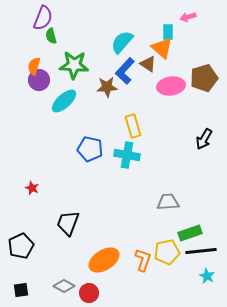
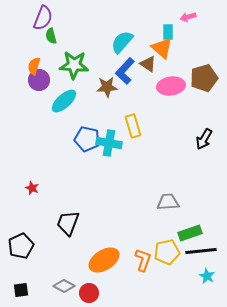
blue pentagon: moved 3 px left, 10 px up
cyan cross: moved 18 px left, 12 px up
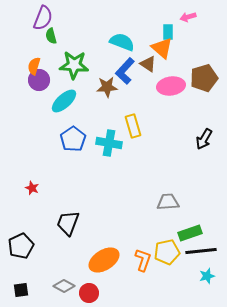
cyan semicircle: rotated 70 degrees clockwise
blue pentagon: moved 14 px left; rotated 25 degrees clockwise
cyan star: rotated 28 degrees clockwise
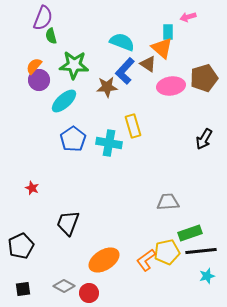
orange semicircle: rotated 24 degrees clockwise
orange L-shape: moved 3 px right; rotated 145 degrees counterclockwise
black square: moved 2 px right, 1 px up
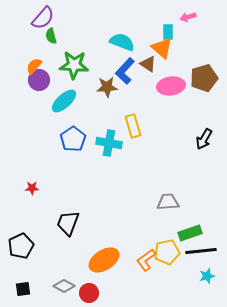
purple semicircle: rotated 20 degrees clockwise
red star: rotated 24 degrees counterclockwise
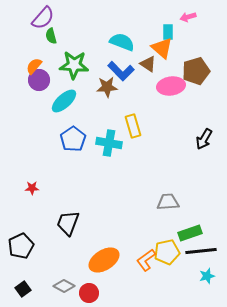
blue L-shape: moved 4 px left; rotated 88 degrees counterclockwise
brown pentagon: moved 8 px left, 7 px up
black square: rotated 28 degrees counterclockwise
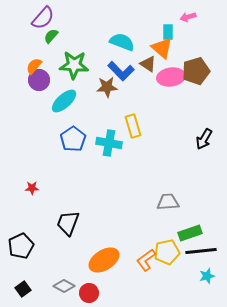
green semicircle: rotated 56 degrees clockwise
pink ellipse: moved 9 px up
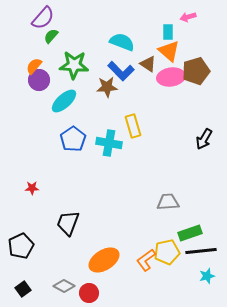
orange triangle: moved 7 px right, 3 px down
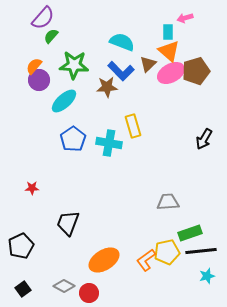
pink arrow: moved 3 px left, 1 px down
brown triangle: rotated 42 degrees clockwise
pink ellipse: moved 4 px up; rotated 20 degrees counterclockwise
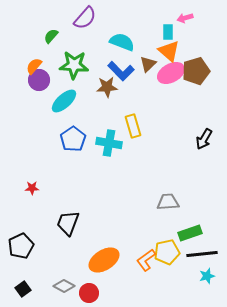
purple semicircle: moved 42 px right
black line: moved 1 px right, 3 px down
